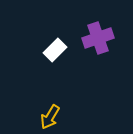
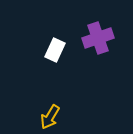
white rectangle: rotated 20 degrees counterclockwise
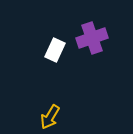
purple cross: moved 6 px left
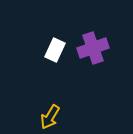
purple cross: moved 1 px right, 10 px down
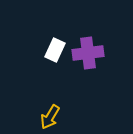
purple cross: moved 5 px left, 5 px down; rotated 12 degrees clockwise
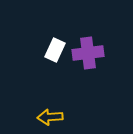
yellow arrow: rotated 55 degrees clockwise
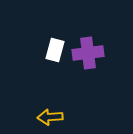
white rectangle: rotated 10 degrees counterclockwise
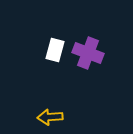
purple cross: rotated 28 degrees clockwise
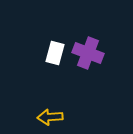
white rectangle: moved 3 px down
